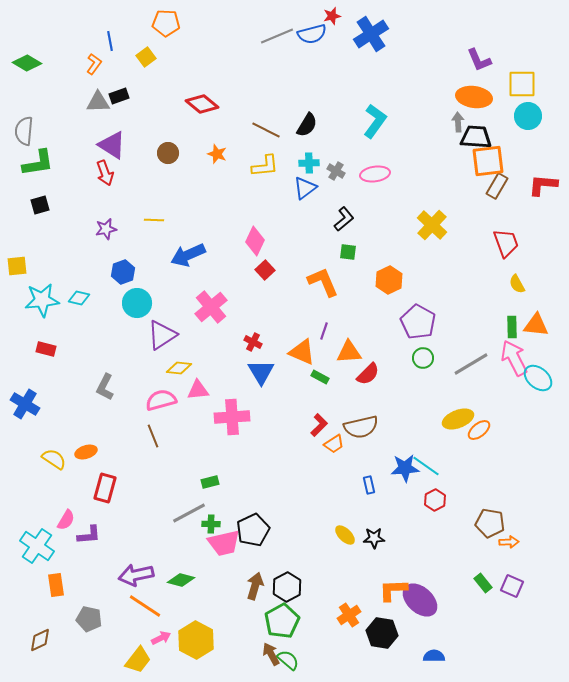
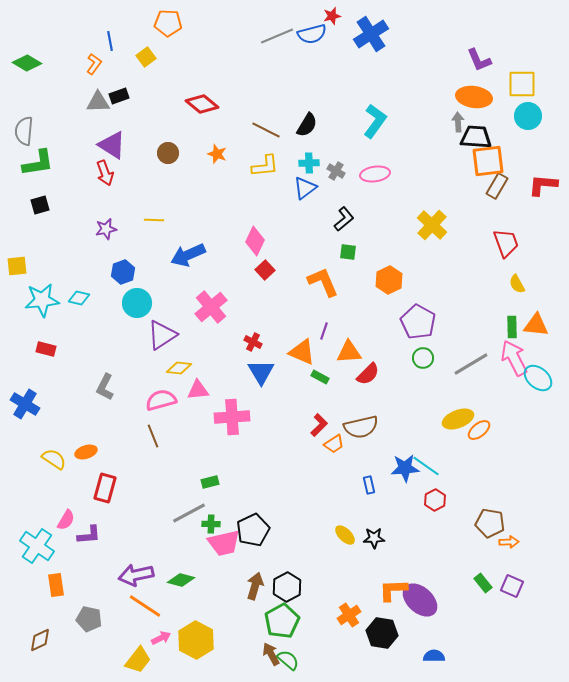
orange pentagon at (166, 23): moved 2 px right
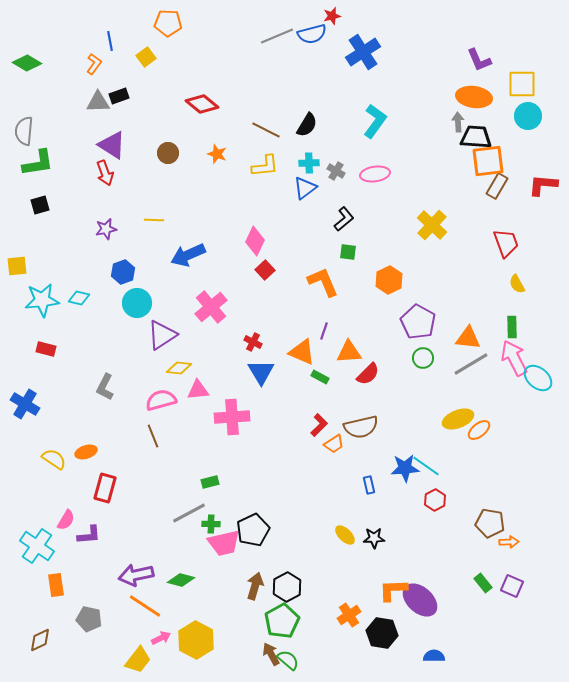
blue cross at (371, 34): moved 8 px left, 18 px down
orange triangle at (536, 325): moved 68 px left, 13 px down
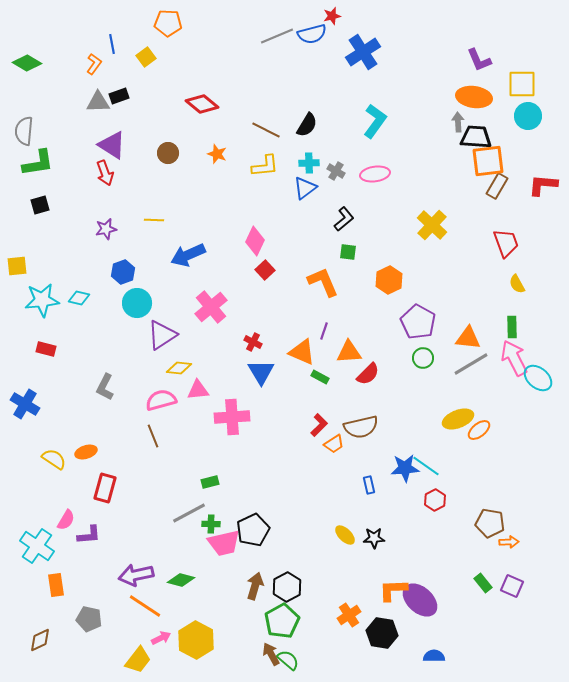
blue line at (110, 41): moved 2 px right, 3 px down
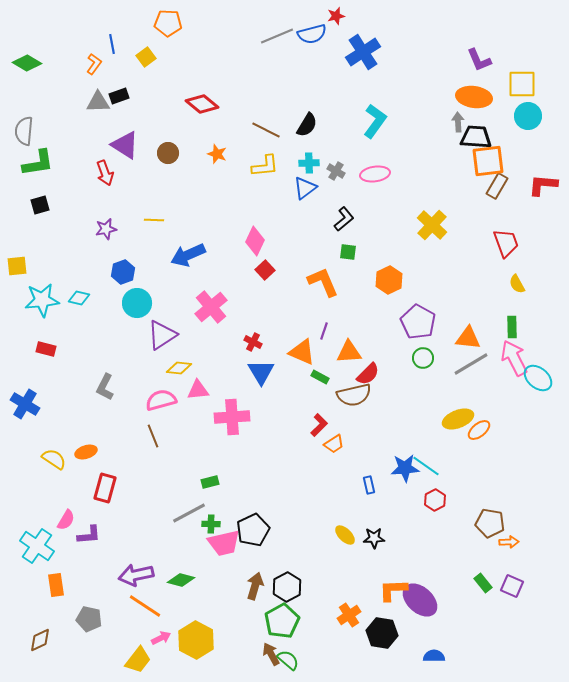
red star at (332, 16): moved 4 px right
purple triangle at (112, 145): moved 13 px right
brown semicircle at (361, 427): moved 7 px left, 32 px up
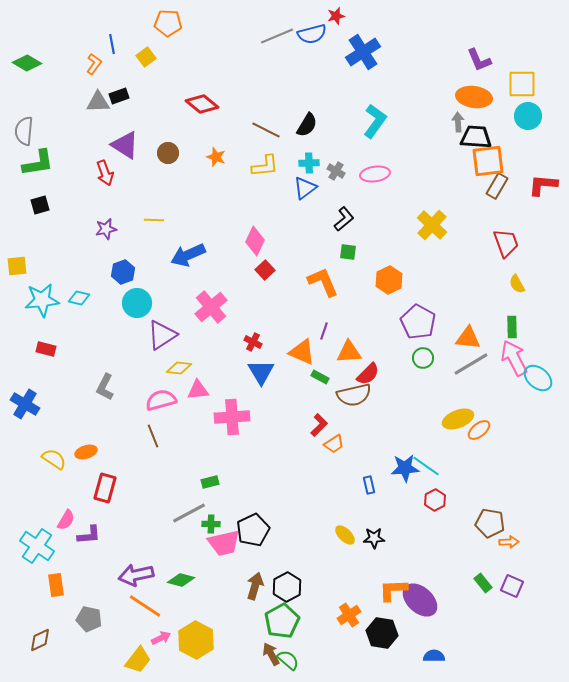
orange star at (217, 154): moved 1 px left, 3 px down
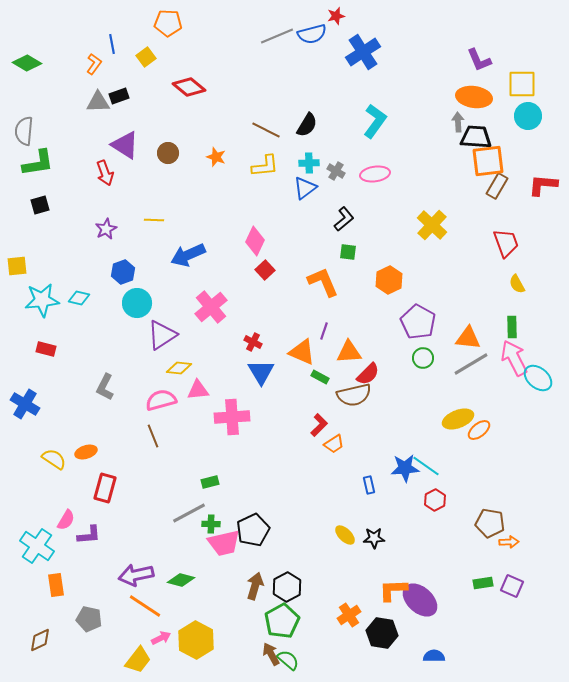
red diamond at (202, 104): moved 13 px left, 17 px up
purple star at (106, 229): rotated 15 degrees counterclockwise
green rectangle at (483, 583): rotated 60 degrees counterclockwise
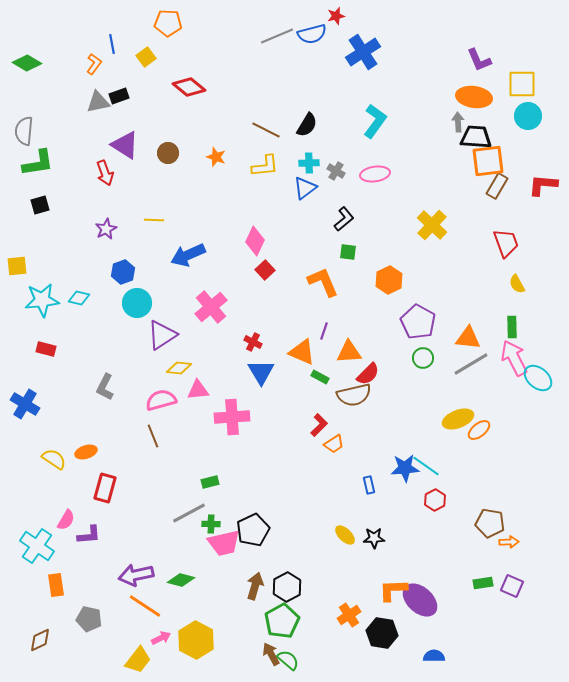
gray triangle at (98, 102): rotated 10 degrees counterclockwise
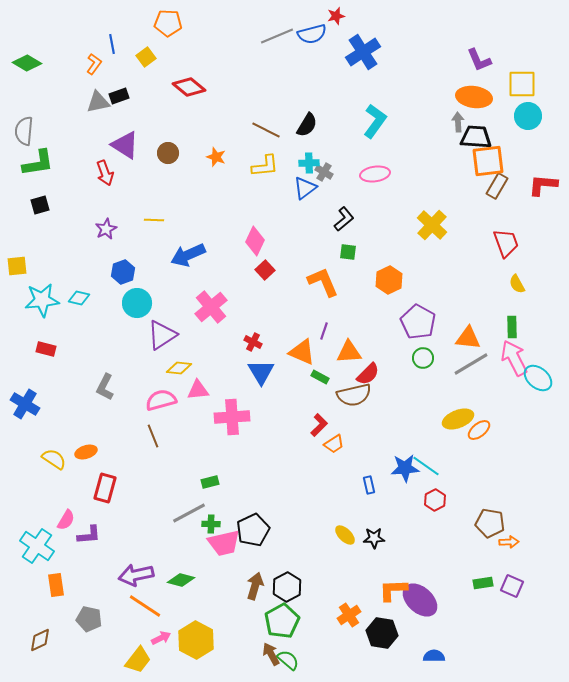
gray cross at (336, 171): moved 12 px left, 1 px down
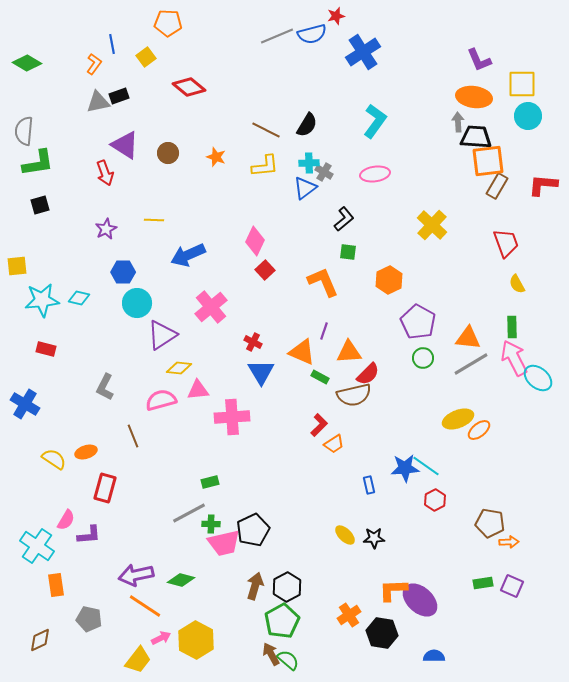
blue hexagon at (123, 272): rotated 20 degrees clockwise
brown line at (153, 436): moved 20 px left
